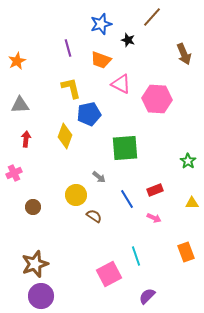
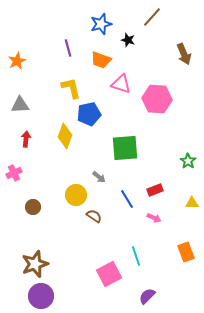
pink triangle: rotated 10 degrees counterclockwise
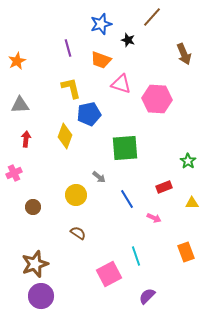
red rectangle: moved 9 px right, 3 px up
brown semicircle: moved 16 px left, 17 px down
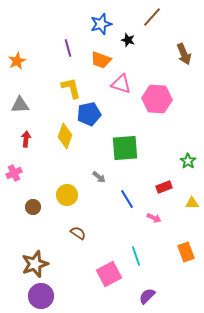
yellow circle: moved 9 px left
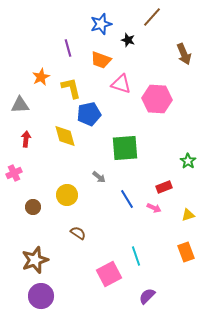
orange star: moved 24 px right, 16 px down
yellow diamond: rotated 35 degrees counterclockwise
yellow triangle: moved 4 px left, 12 px down; rotated 16 degrees counterclockwise
pink arrow: moved 10 px up
brown star: moved 4 px up
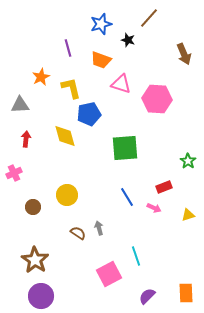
brown line: moved 3 px left, 1 px down
gray arrow: moved 51 px down; rotated 144 degrees counterclockwise
blue line: moved 2 px up
orange rectangle: moved 41 px down; rotated 18 degrees clockwise
brown star: rotated 20 degrees counterclockwise
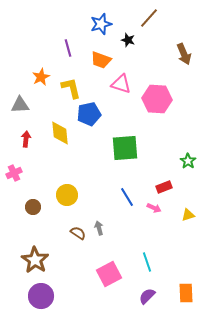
yellow diamond: moved 5 px left, 3 px up; rotated 10 degrees clockwise
cyan line: moved 11 px right, 6 px down
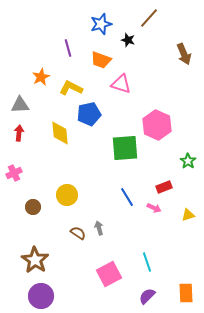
yellow L-shape: rotated 50 degrees counterclockwise
pink hexagon: moved 26 px down; rotated 20 degrees clockwise
red arrow: moved 7 px left, 6 px up
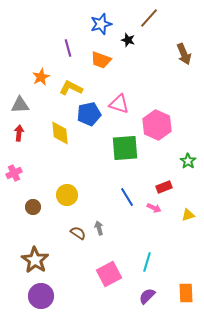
pink triangle: moved 2 px left, 20 px down
cyan line: rotated 36 degrees clockwise
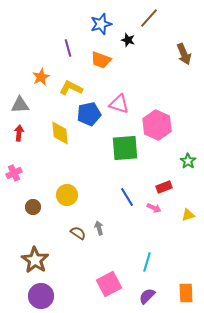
pink square: moved 10 px down
